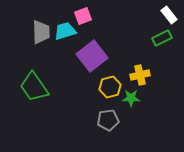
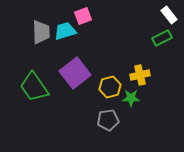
purple square: moved 17 px left, 17 px down
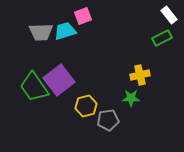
gray trapezoid: rotated 90 degrees clockwise
purple square: moved 16 px left, 7 px down
yellow hexagon: moved 24 px left, 19 px down
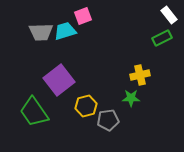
green trapezoid: moved 25 px down
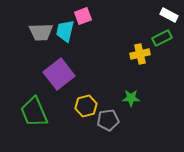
white rectangle: rotated 24 degrees counterclockwise
cyan trapezoid: rotated 60 degrees counterclockwise
yellow cross: moved 21 px up
purple square: moved 6 px up
green trapezoid: rotated 12 degrees clockwise
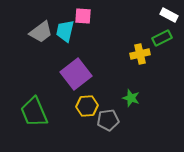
pink square: rotated 24 degrees clockwise
gray trapezoid: rotated 35 degrees counterclockwise
purple square: moved 17 px right
green star: rotated 18 degrees clockwise
yellow hexagon: moved 1 px right; rotated 10 degrees clockwise
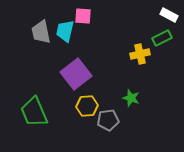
gray trapezoid: rotated 115 degrees clockwise
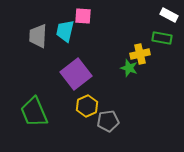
gray trapezoid: moved 3 px left, 4 px down; rotated 15 degrees clockwise
green rectangle: rotated 36 degrees clockwise
green star: moved 2 px left, 30 px up
yellow hexagon: rotated 20 degrees counterclockwise
gray pentagon: moved 1 px down
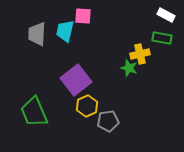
white rectangle: moved 3 px left
gray trapezoid: moved 1 px left, 2 px up
purple square: moved 6 px down
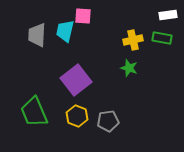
white rectangle: moved 2 px right; rotated 36 degrees counterclockwise
gray trapezoid: moved 1 px down
yellow cross: moved 7 px left, 14 px up
yellow hexagon: moved 10 px left, 10 px down; rotated 15 degrees counterclockwise
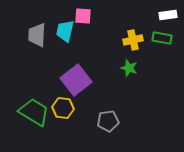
green trapezoid: rotated 144 degrees clockwise
yellow hexagon: moved 14 px left, 8 px up; rotated 15 degrees counterclockwise
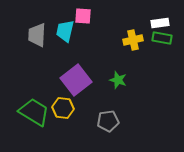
white rectangle: moved 8 px left, 8 px down
green star: moved 11 px left, 12 px down
